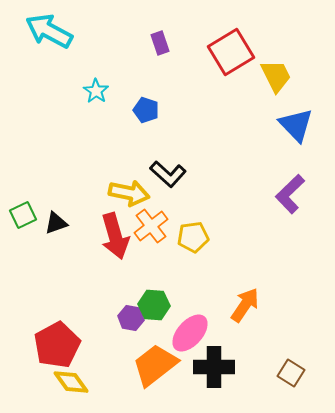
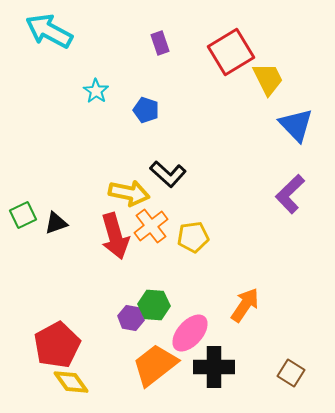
yellow trapezoid: moved 8 px left, 3 px down
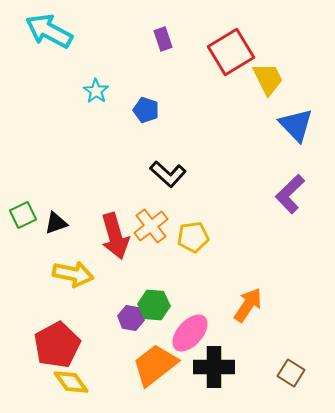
purple rectangle: moved 3 px right, 4 px up
yellow arrow: moved 56 px left, 81 px down
orange arrow: moved 3 px right
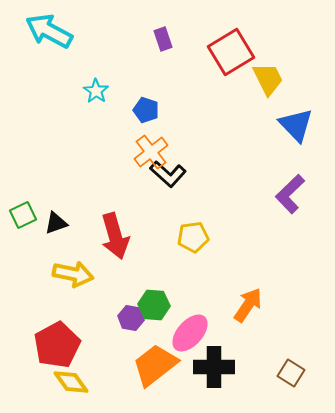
orange cross: moved 74 px up
